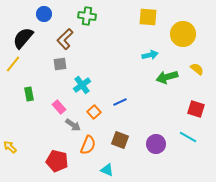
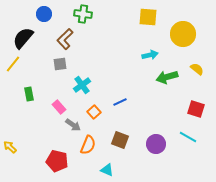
green cross: moved 4 px left, 2 px up
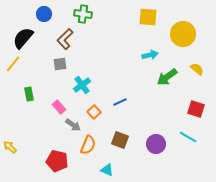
green arrow: rotated 20 degrees counterclockwise
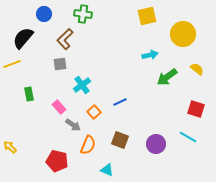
yellow square: moved 1 px left, 1 px up; rotated 18 degrees counterclockwise
yellow line: moved 1 px left; rotated 30 degrees clockwise
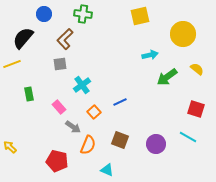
yellow square: moved 7 px left
gray arrow: moved 2 px down
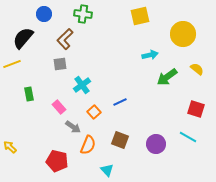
cyan triangle: rotated 24 degrees clockwise
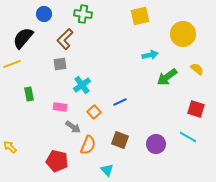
pink rectangle: moved 1 px right; rotated 40 degrees counterclockwise
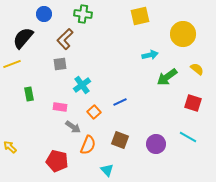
red square: moved 3 px left, 6 px up
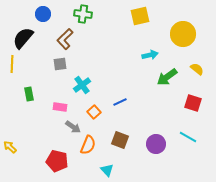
blue circle: moved 1 px left
yellow line: rotated 66 degrees counterclockwise
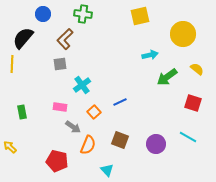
green rectangle: moved 7 px left, 18 px down
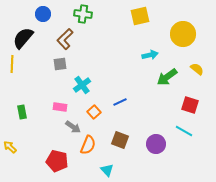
red square: moved 3 px left, 2 px down
cyan line: moved 4 px left, 6 px up
